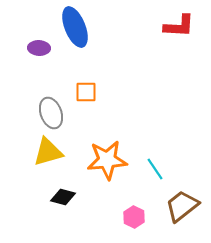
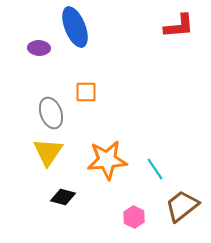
red L-shape: rotated 8 degrees counterclockwise
yellow triangle: rotated 40 degrees counterclockwise
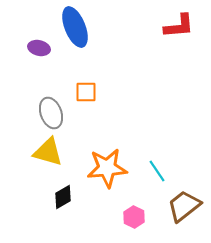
purple ellipse: rotated 10 degrees clockwise
yellow triangle: rotated 48 degrees counterclockwise
orange star: moved 8 px down
cyan line: moved 2 px right, 2 px down
black diamond: rotated 45 degrees counterclockwise
brown trapezoid: moved 2 px right
